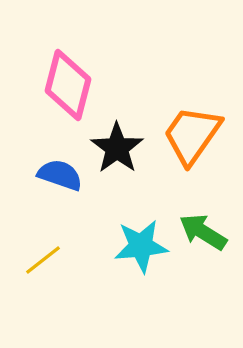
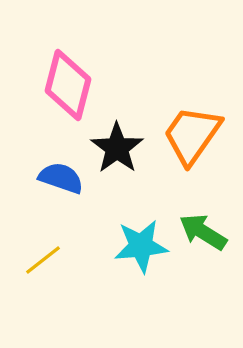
blue semicircle: moved 1 px right, 3 px down
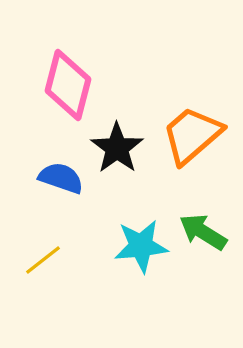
orange trapezoid: rotated 14 degrees clockwise
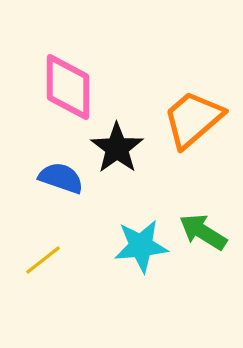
pink diamond: moved 2 px down; rotated 14 degrees counterclockwise
orange trapezoid: moved 1 px right, 16 px up
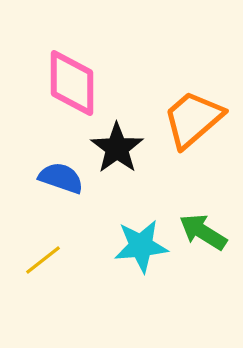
pink diamond: moved 4 px right, 4 px up
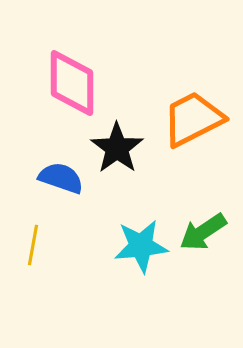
orange trapezoid: rotated 14 degrees clockwise
green arrow: rotated 66 degrees counterclockwise
yellow line: moved 10 px left, 15 px up; rotated 42 degrees counterclockwise
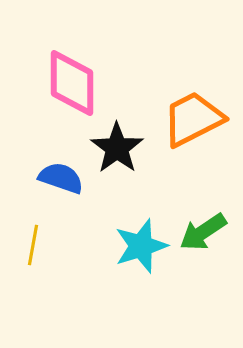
cyan star: rotated 12 degrees counterclockwise
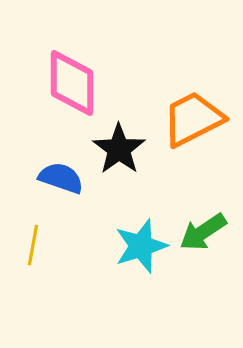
black star: moved 2 px right, 1 px down
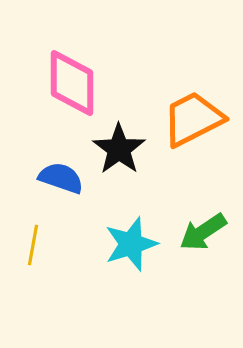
cyan star: moved 10 px left, 2 px up
